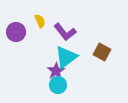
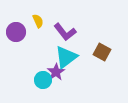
yellow semicircle: moved 2 px left
purple star: moved 1 px down
cyan circle: moved 15 px left, 5 px up
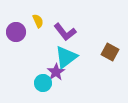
brown square: moved 8 px right
cyan circle: moved 3 px down
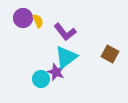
purple circle: moved 7 px right, 14 px up
brown square: moved 2 px down
purple star: rotated 18 degrees counterclockwise
cyan circle: moved 2 px left, 4 px up
